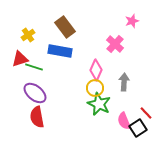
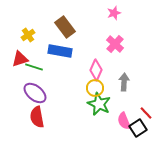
pink star: moved 18 px left, 8 px up
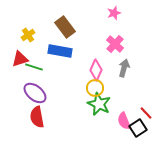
gray arrow: moved 14 px up; rotated 12 degrees clockwise
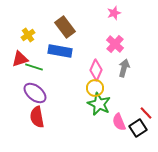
pink semicircle: moved 5 px left, 1 px down
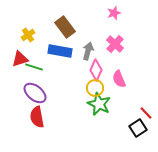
gray arrow: moved 36 px left, 17 px up
pink semicircle: moved 43 px up
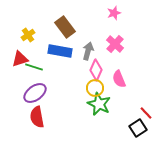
purple ellipse: rotated 75 degrees counterclockwise
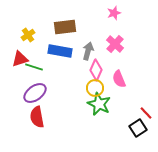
brown rectangle: rotated 60 degrees counterclockwise
